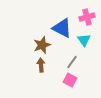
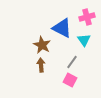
brown star: rotated 24 degrees counterclockwise
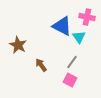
pink cross: rotated 28 degrees clockwise
blue triangle: moved 2 px up
cyan triangle: moved 5 px left, 3 px up
brown star: moved 24 px left
brown arrow: rotated 32 degrees counterclockwise
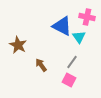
pink square: moved 1 px left
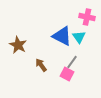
blue triangle: moved 10 px down
pink square: moved 2 px left, 6 px up
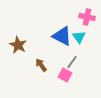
pink square: moved 2 px left, 1 px down
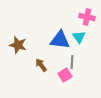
blue triangle: moved 2 px left, 4 px down; rotated 20 degrees counterclockwise
brown star: rotated 12 degrees counterclockwise
gray line: rotated 32 degrees counterclockwise
pink square: rotated 32 degrees clockwise
